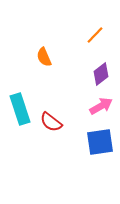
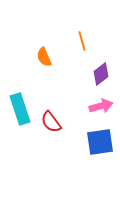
orange line: moved 13 px left, 6 px down; rotated 60 degrees counterclockwise
pink arrow: rotated 15 degrees clockwise
red semicircle: rotated 15 degrees clockwise
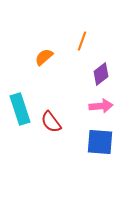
orange line: rotated 36 degrees clockwise
orange semicircle: rotated 72 degrees clockwise
pink arrow: rotated 10 degrees clockwise
blue square: rotated 12 degrees clockwise
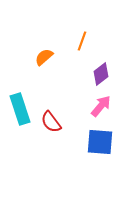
pink arrow: rotated 45 degrees counterclockwise
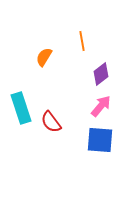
orange line: rotated 30 degrees counterclockwise
orange semicircle: rotated 18 degrees counterclockwise
cyan rectangle: moved 1 px right, 1 px up
blue square: moved 2 px up
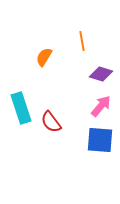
purple diamond: rotated 55 degrees clockwise
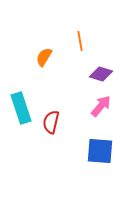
orange line: moved 2 px left
red semicircle: rotated 50 degrees clockwise
blue square: moved 11 px down
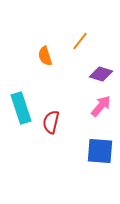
orange line: rotated 48 degrees clockwise
orange semicircle: moved 1 px right, 1 px up; rotated 48 degrees counterclockwise
